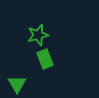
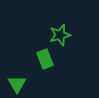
green star: moved 22 px right
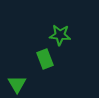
green star: rotated 20 degrees clockwise
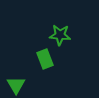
green triangle: moved 1 px left, 1 px down
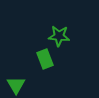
green star: moved 1 px left, 1 px down
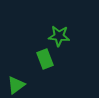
green triangle: rotated 24 degrees clockwise
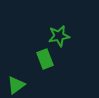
green star: rotated 15 degrees counterclockwise
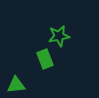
green triangle: rotated 30 degrees clockwise
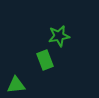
green rectangle: moved 1 px down
